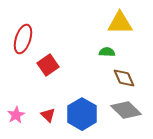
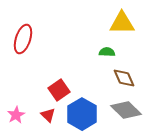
yellow triangle: moved 2 px right
red square: moved 11 px right, 25 px down
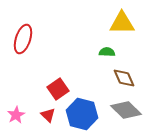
red square: moved 1 px left, 1 px up
blue hexagon: rotated 16 degrees counterclockwise
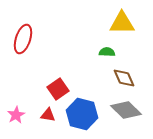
red triangle: rotated 35 degrees counterclockwise
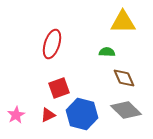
yellow triangle: moved 1 px right, 1 px up
red ellipse: moved 29 px right, 5 px down
red square: moved 1 px right, 1 px up; rotated 15 degrees clockwise
red triangle: rotated 35 degrees counterclockwise
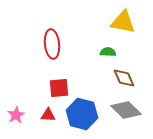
yellow triangle: rotated 12 degrees clockwise
red ellipse: rotated 24 degrees counterclockwise
green semicircle: moved 1 px right
red square: rotated 15 degrees clockwise
red triangle: rotated 28 degrees clockwise
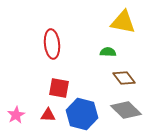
brown diamond: rotated 15 degrees counterclockwise
red square: rotated 15 degrees clockwise
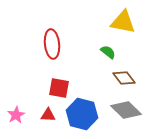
green semicircle: rotated 35 degrees clockwise
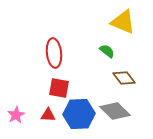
yellow triangle: rotated 12 degrees clockwise
red ellipse: moved 2 px right, 9 px down
green semicircle: moved 1 px left, 1 px up
gray diamond: moved 11 px left, 1 px down
blue hexagon: moved 3 px left; rotated 16 degrees counterclockwise
